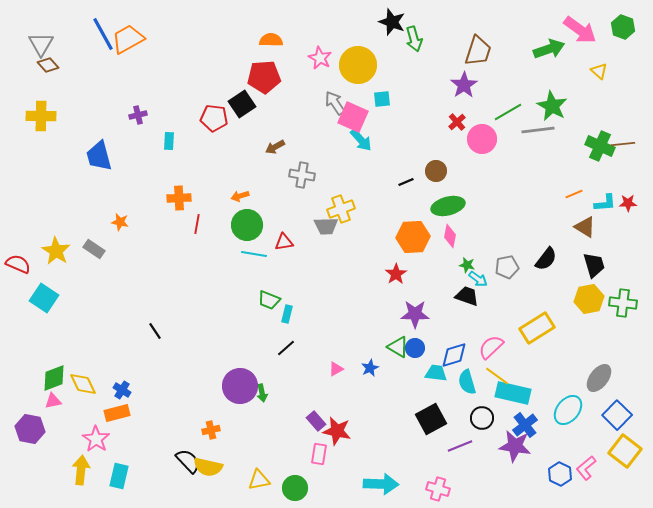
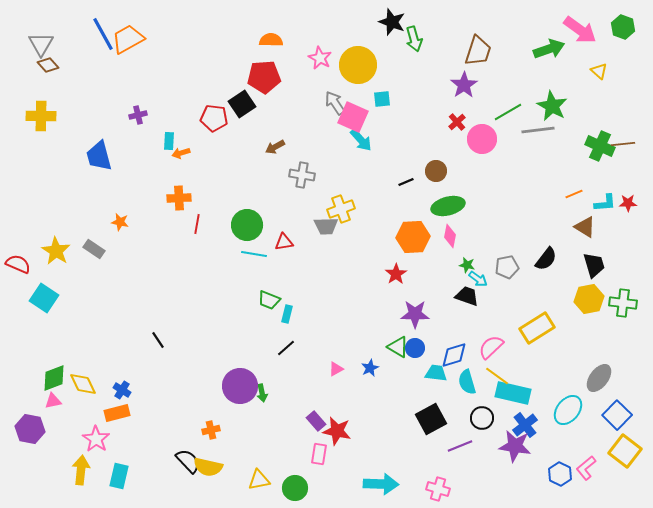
orange arrow at (240, 196): moved 59 px left, 43 px up
black line at (155, 331): moved 3 px right, 9 px down
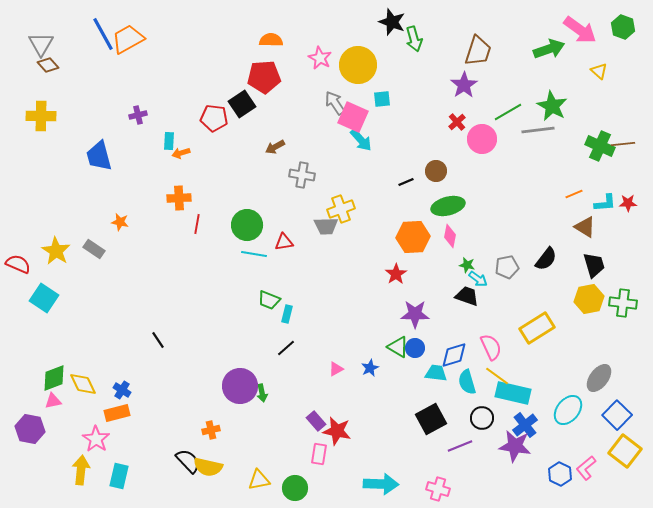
pink semicircle at (491, 347): rotated 108 degrees clockwise
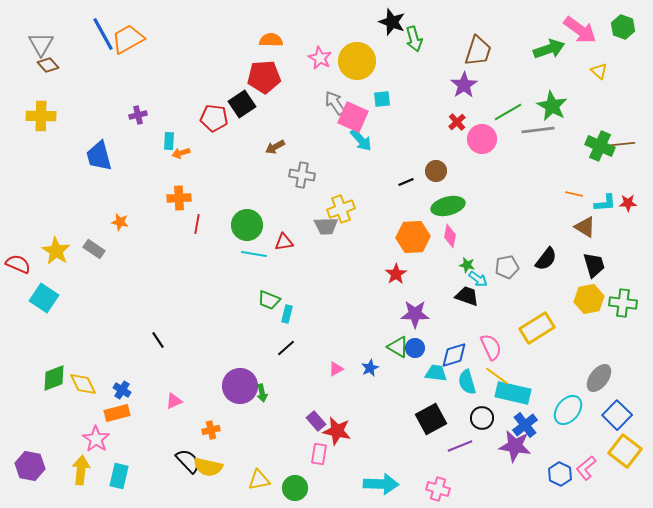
yellow circle at (358, 65): moved 1 px left, 4 px up
orange line at (574, 194): rotated 36 degrees clockwise
pink triangle at (53, 401): moved 121 px right; rotated 12 degrees counterclockwise
purple hexagon at (30, 429): moved 37 px down
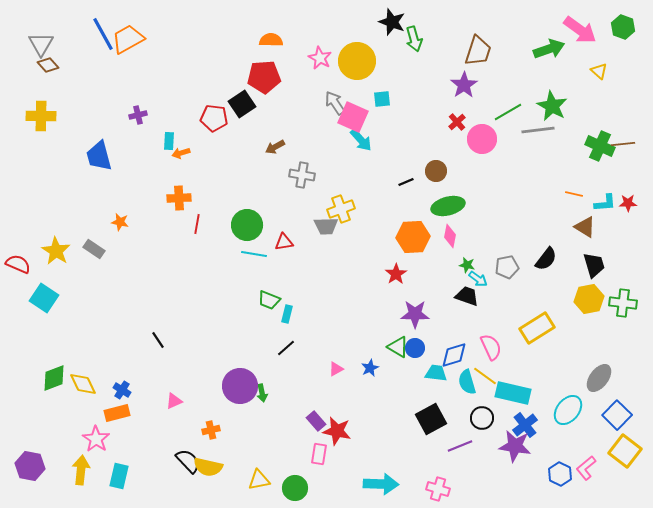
yellow line at (497, 376): moved 12 px left
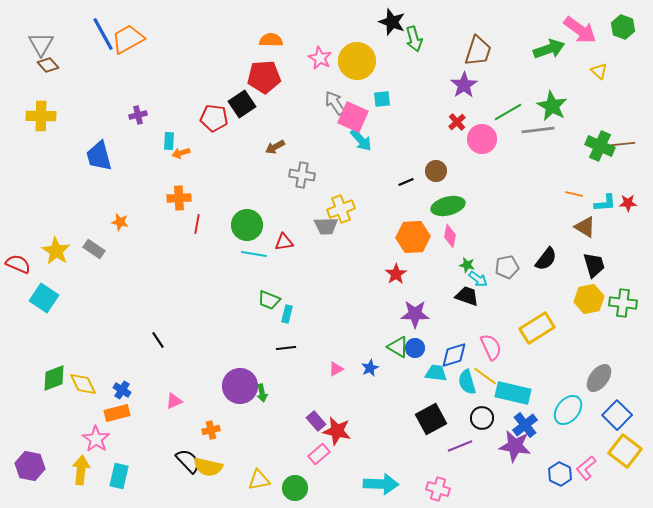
black line at (286, 348): rotated 36 degrees clockwise
pink rectangle at (319, 454): rotated 40 degrees clockwise
